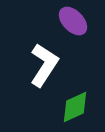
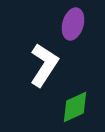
purple ellipse: moved 3 px down; rotated 60 degrees clockwise
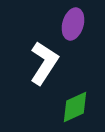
white L-shape: moved 2 px up
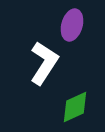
purple ellipse: moved 1 px left, 1 px down
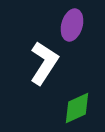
green diamond: moved 2 px right, 1 px down
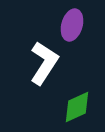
green diamond: moved 1 px up
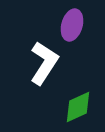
green diamond: moved 1 px right
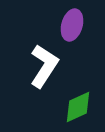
white L-shape: moved 3 px down
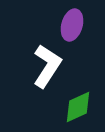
white L-shape: moved 3 px right
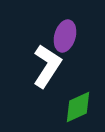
purple ellipse: moved 7 px left, 11 px down
